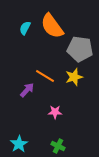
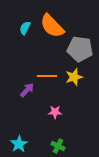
orange semicircle: rotated 8 degrees counterclockwise
orange line: moved 2 px right; rotated 30 degrees counterclockwise
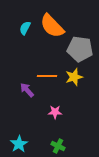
purple arrow: rotated 84 degrees counterclockwise
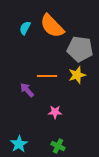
yellow star: moved 3 px right, 2 px up
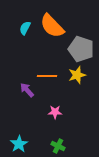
gray pentagon: moved 1 px right; rotated 10 degrees clockwise
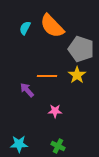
yellow star: rotated 18 degrees counterclockwise
pink star: moved 1 px up
cyan star: rotated 30 degrees clockwise
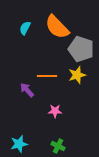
orange semicircle: moved 5 px right, 1 px down
yellow star: rotated 18 degrees clockwise
cyan star: rotated 12 degrees counterclockwise
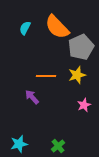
gray pentagon: moved 2 px up; rotated 30 degrees clockwise
orange line: moved 1 px left
purple arrow: moved 5 px right, 7 px down
pink star: moved 29 px right, 6 px up; rotated 24 degrees counterclockwise
green cross: rotated 24 degrees clockwise
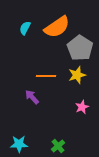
orange semicircle: rotated 80 degrees counterclockwise
gray pentagon: moved 1 px left, 1 px down; rotated 15 degrees counterclockwise
pink star: moved 2 px left, 2 px down
cyan star: rotated 12 degrees clockwise
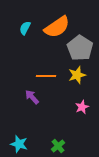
cyan star: rotated 18 degrees clockwise
